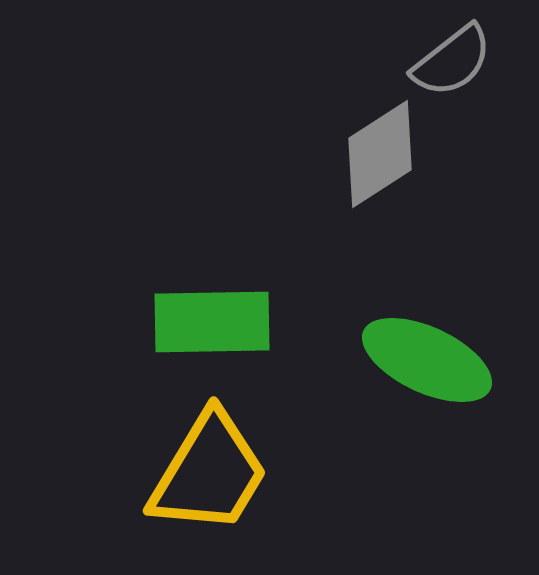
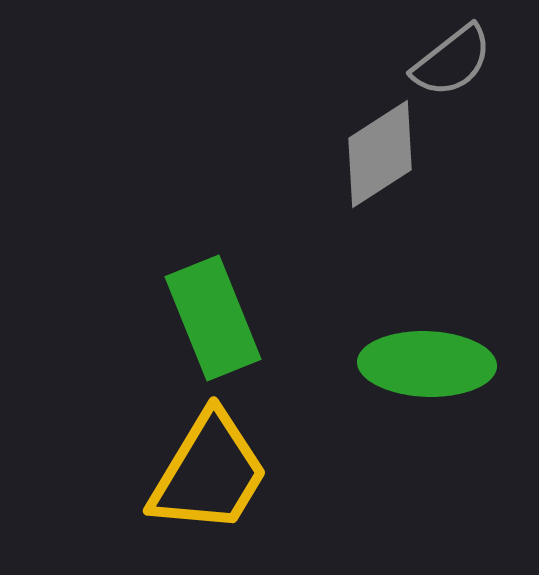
green rectangle: moved 1 px right, 4 px up; rotated 69 degrees clockwise
green ellipse: moved 4 px down; rotated 23 degrees counterclockwise
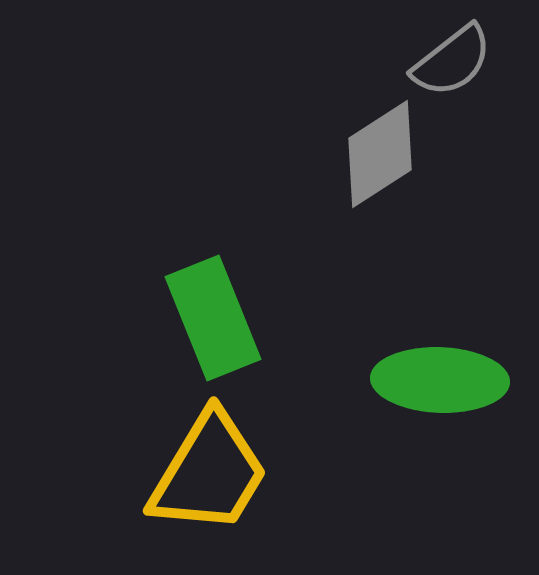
green ellipse: moved 13 px right, 16 px down
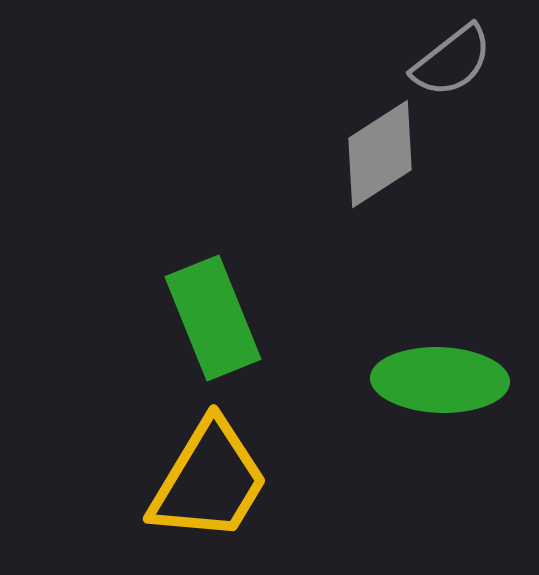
yellow trapezoid: moved 8 px down
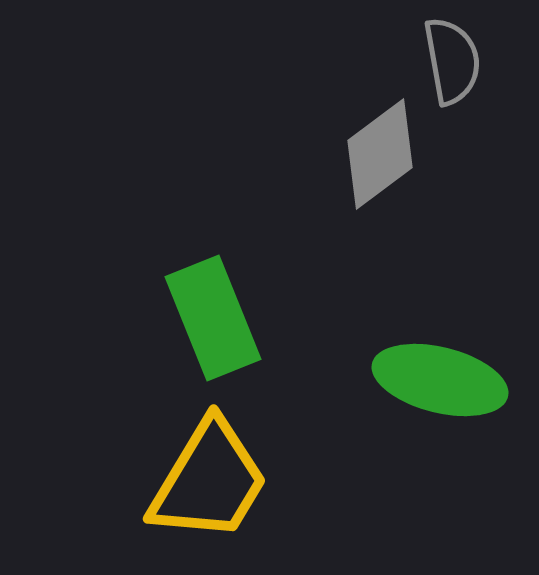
gray semicircle: rotated 62 degrees counterclockwise
gray diamond: rotated 4 degrees counterclockwise
green ellipse: rotated 12 degrees clockwise
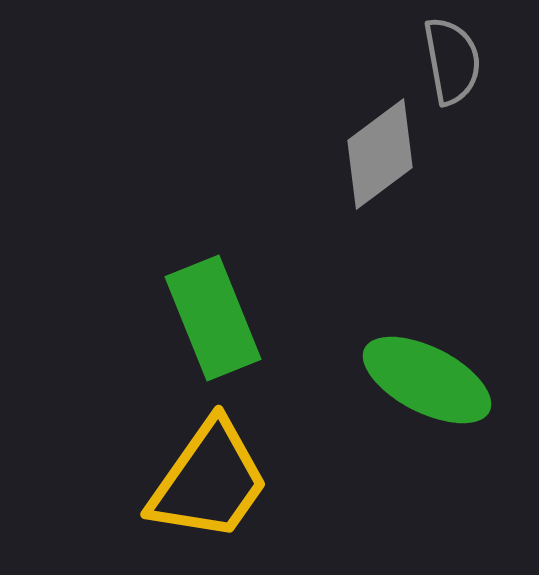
green ellipse: moved 13 px left; rotated 13 degrees clockwise
yellow trapezoid: rotated 4 degrees clockwise
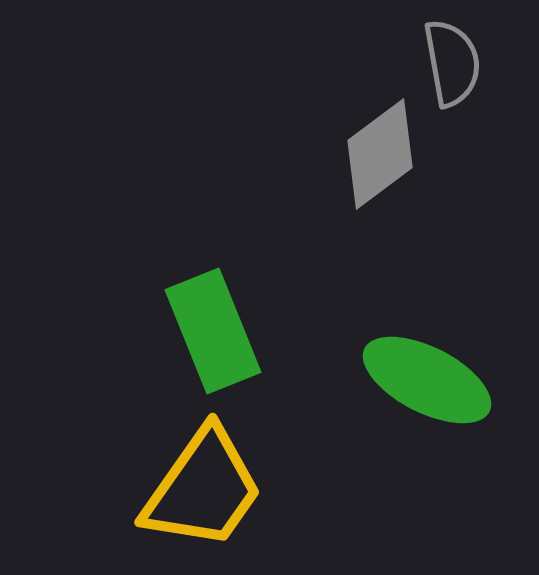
gray semicircle: moved 2 px down
green rectangle: moved 13 px down
yellow trapezoid: moved 6 px left, 8 px down
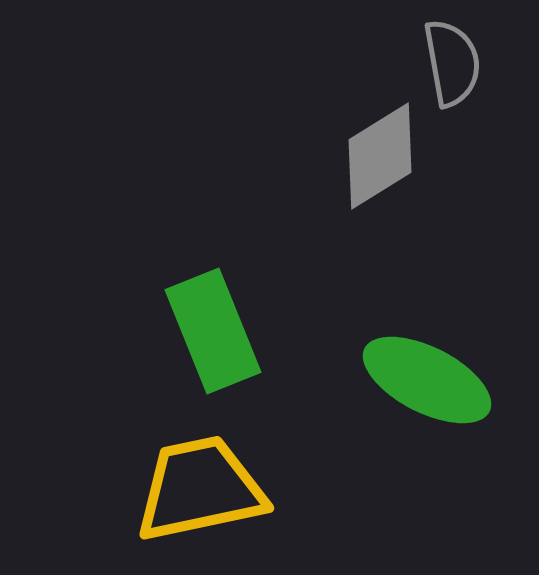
gray diamond: moved 2 px down; rotated 5 degrees clockwise
yellow trapezoid: moved 3 px left; rotated 137 degrees counterclockwise
